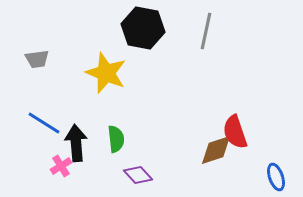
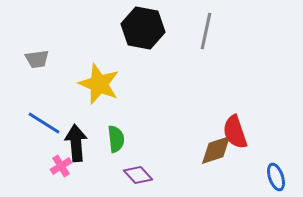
yellow star: moved 7 px left, 11 px down
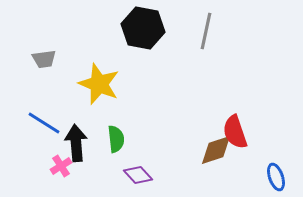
gray trapezoid: moved 7 px right
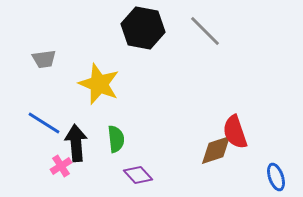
gray line: moved 1 px left; rotated 57 degrees counterclockwise
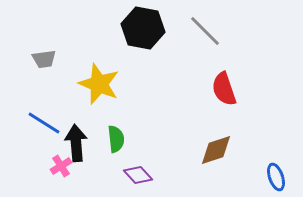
red semicircle: moved 11 px left, 43 px up
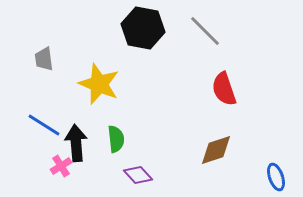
gray trapezoid: rotated 90 degrees clockwise
blue line: moved 2 px down
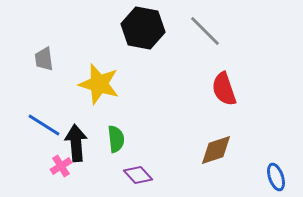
yellow star: rotated 6 degrees counterclockwise
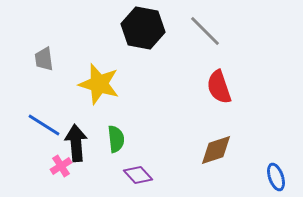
red semicircle: moved 5 px left, 2 px up
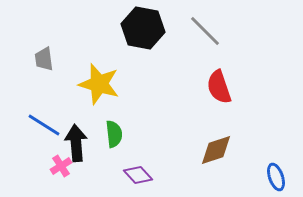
green semicircle: moved 2 px left, 5 px up
